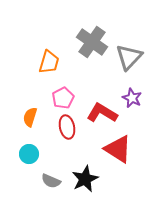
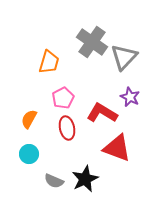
gray triangle: moved 5 px left
purple star: moved 2 px left, 1 px up
orange semicircle: moved 1 px left, 2 px down; rotated 12 degrees clockwise
red ellipse: moved 1 px down
red triangle: moved 1 px left, 1 px up; rotated 12 degrees counterclockwise
gray semicircle: moved 3 px right
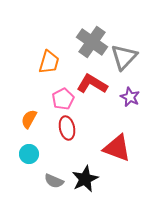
pink pentagon: moved 1 px down
red L-shape: moved 10 px left, 29 px up
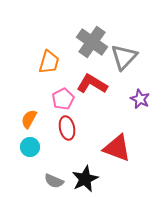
purple star: moved 10 px right, 2 px down
cyan circle: moved 1 px right, 7 px up
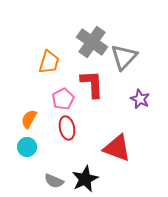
red L-shape: rotated 56 degrees clockwise
cyan circle: moved 3 px left
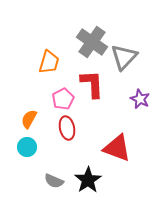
black star: moved 3 px right, 1 px down; rotated 8 degrees counterclockwise
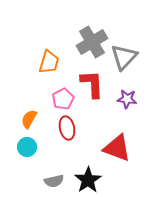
gray cross: rotated 24 degrees clockwise
purple star: moved 13 px left; rotated 18 degrees counterclockwise
gray semicircle: rotated 36 degrees counterclockwise
